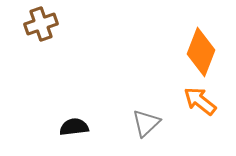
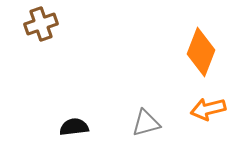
orange arrow: moved 8 px right, 8 px down; rotated 52 degrees counterclockwise
gray triangle: rotated 28 degrees clockwise
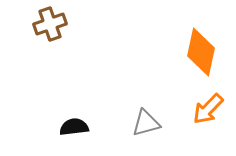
brown cross: moved 9 px right
orange diamond: rotated 9 degrees counterclockwise
orange arrow: rotated 32 degrees counterclockwise
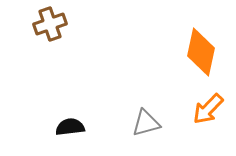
black semicircle: moved 4 px left
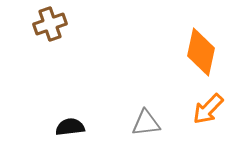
gray triangle: rotated 8 degrees clockwise
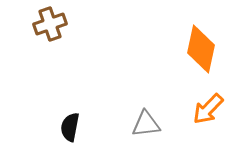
orange diamond: moved 3 px up
gray triangle: moved 1 px down
black semicircle: rotated 72 degrees counterclockwise
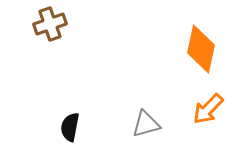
gray triangle: rotated 8 degrees counterclockwise
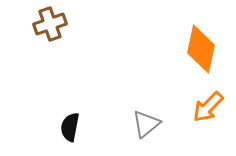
orange arrow: moved 2 px up
gray triangle: rotated 24 degrees counterclockwise
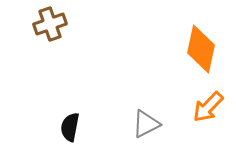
gray triangle: rotated 12 degrees clockwise
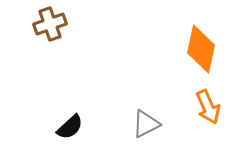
orange arrow: rotated 68 degrees counterclockwise
black semicircle: rotated 144 degrees counterclockwise
